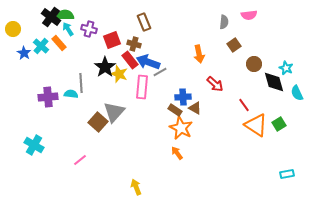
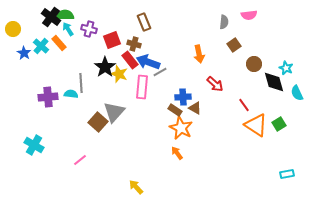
yellow arrow at (136, 187): rotated 21 degrees counterclockwise
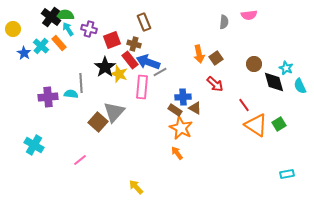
brown square at (234, 45): moved 18 px left, 13 px down
cyan semicircle at (297, 93): moved 3 px right, 7 px up
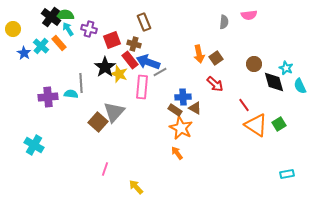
pink line at (80, 160): moved 25 px right, 9 px down; rotated 32 degrees counterclockwise
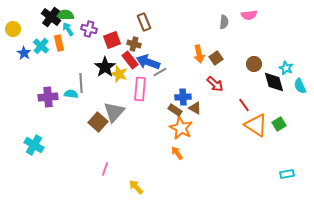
orange rectangle at (59, 43): rotated 28 degrees clockwise
pink rectangle at (142, 87): moved 2 px left, 2 px down
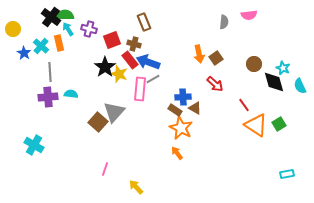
cyan star at (286, 68): moved 3 px left
gray line at (160, 72): moved 7 px left, 7 px down
gray line at (81, 83): moved 31 px left, 11 px up
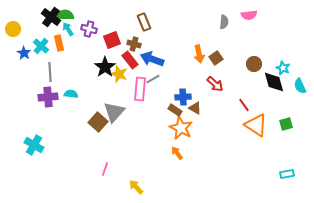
blue arrow at (148, 62): moved 4 px right, 3 px up
green square at (279, 124): moved 7 px right; rotated 16 degrees clockwise
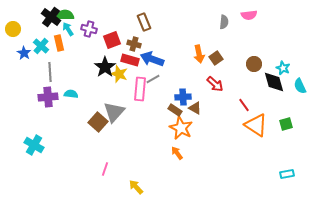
red rectangle at (130, 60): rotated 36 degrees counterclockwise
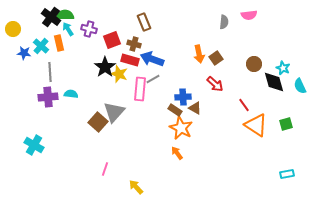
blue star at (24, 53): rotated 24 degrees counterclockwise
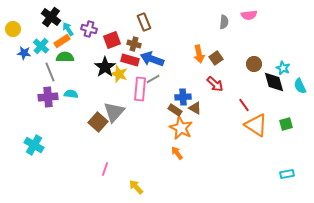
green semicircle at (65, 15): moved 42 px down
orange rectangle at (59, 43): moved 3 px right, 2 px up; rotated 70 degrees clockwise
gray line at (50, 72): rotated 18 degrees counterclockwise
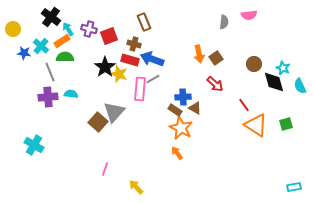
red square at (112, 40): moved 3 px left, 4 px up
cyan rectangle at (287, 174): moved 7 px right, 13 px down
